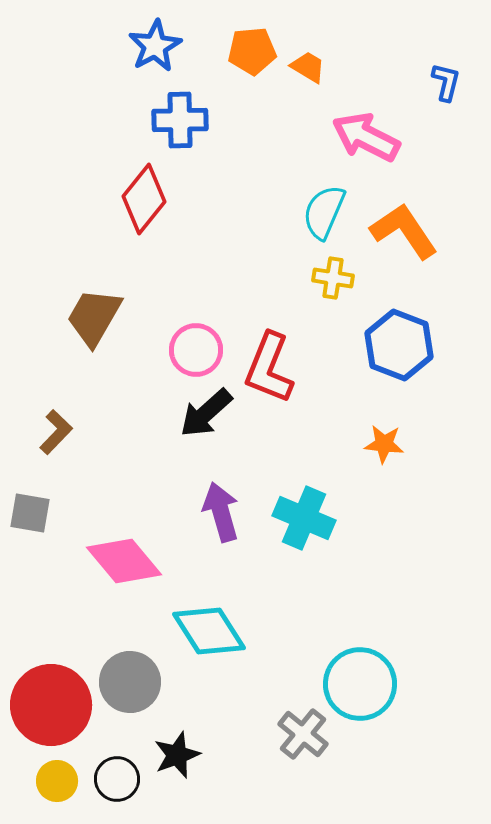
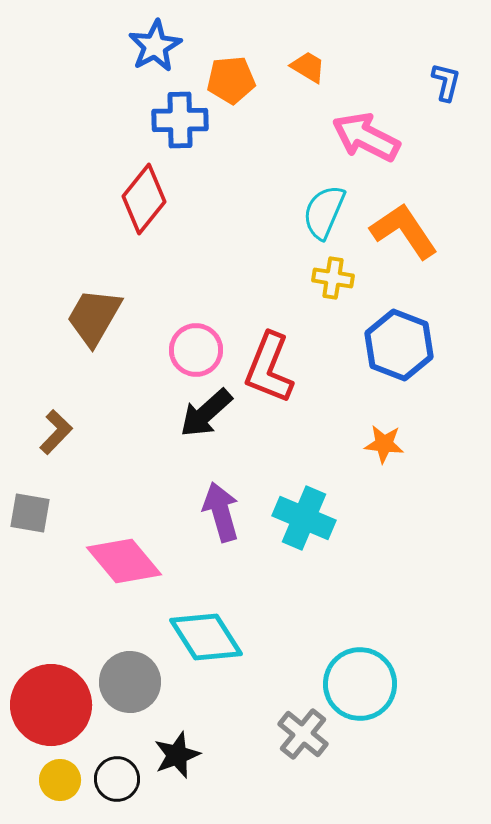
orange pentagon: moved 21 px left, 29 px down
cyan diamond: moved 3 px left, 6 px down
yellow circle: moved 3 px right, 1 px up
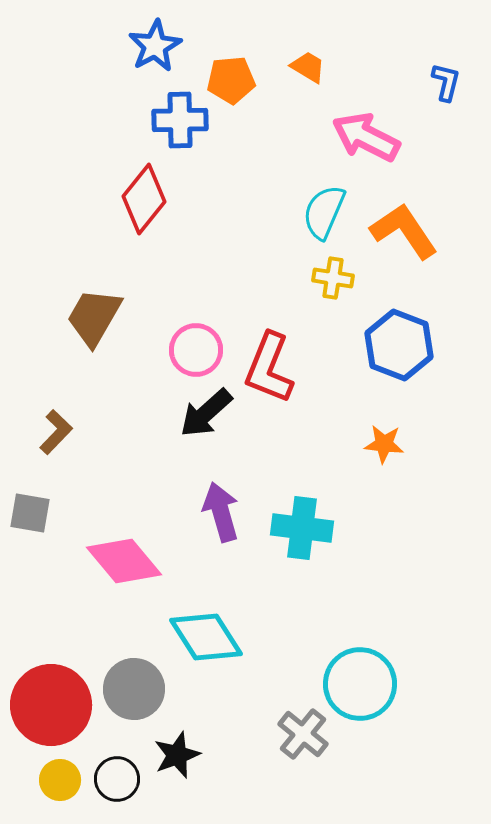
cyan cross: moved 2 px left, 10 px down; rotated 16 degrees counterclockwise
gray circle: moved 4 px right, 7 px down
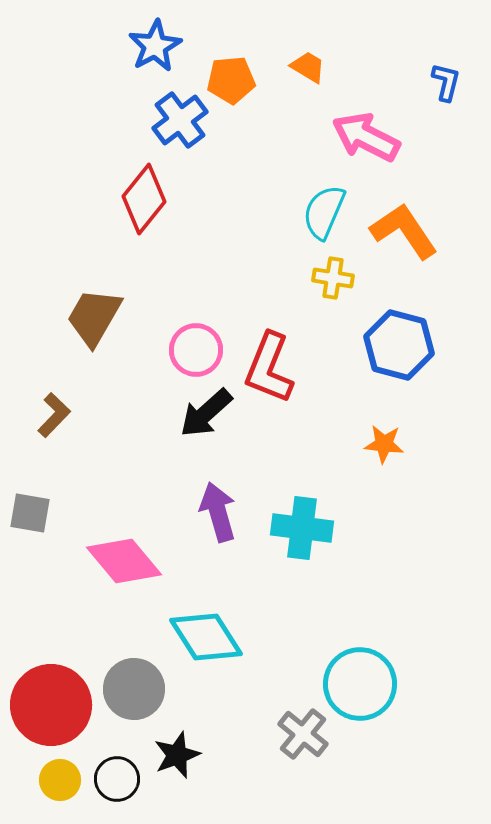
blue cross: rotated 36 degrees counterclockwise
blue hexagon: rotated 6 degrees counterclockwise
brown L-shape: moved 2 px left, 17 px up
purple arrow: moved 3 px left
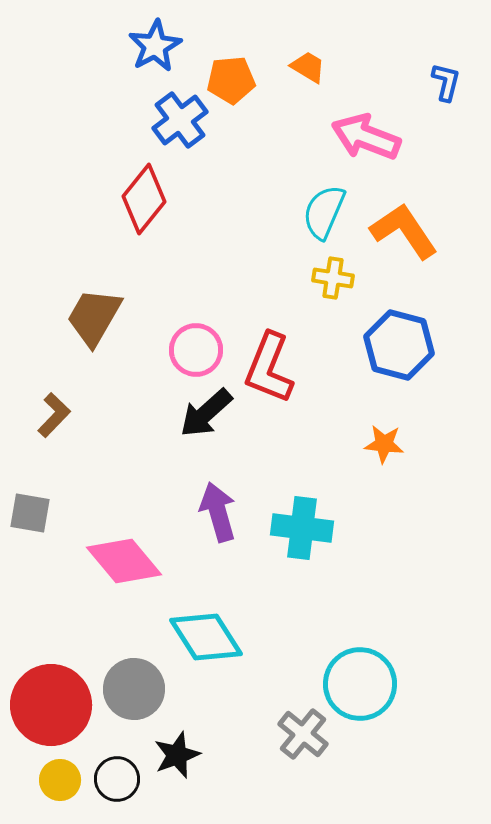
pink arrow: rotated 6 degrees counterclockwise
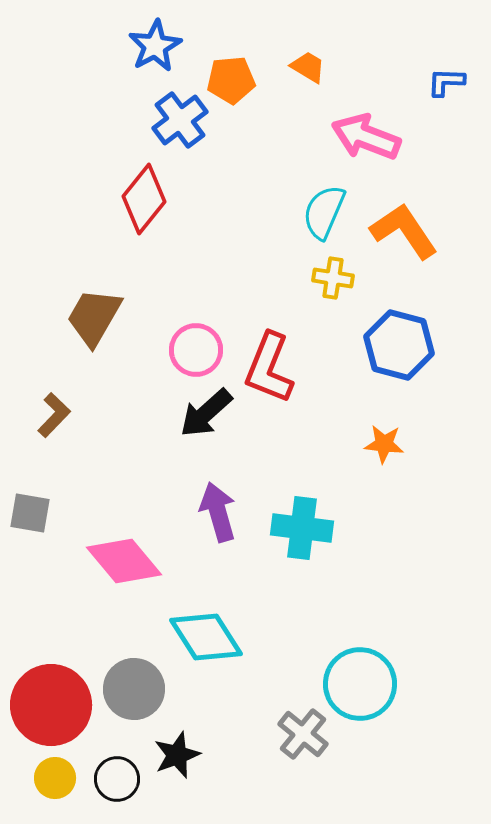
blue L-shape: rotated 102 degrees counterclockwise
yellow circle: moved 5 px left, 2 px up
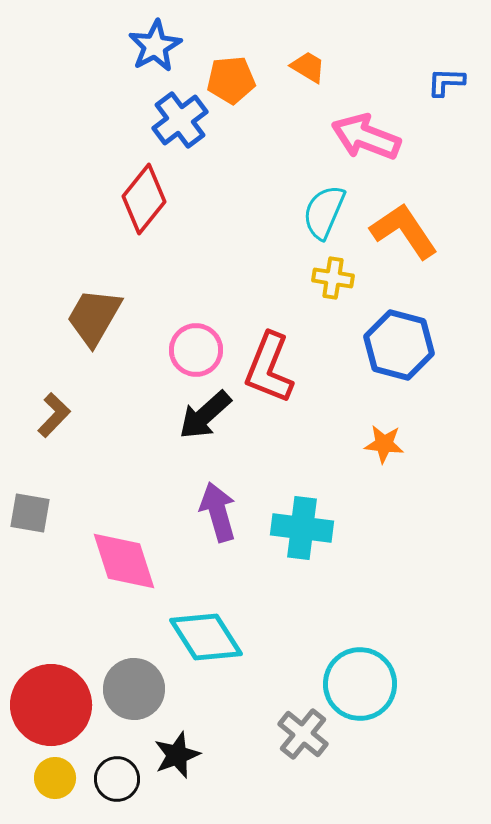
black arrow: moved 1 px left, 2 px down
pink diamond: rotated 22 degrees clockwise
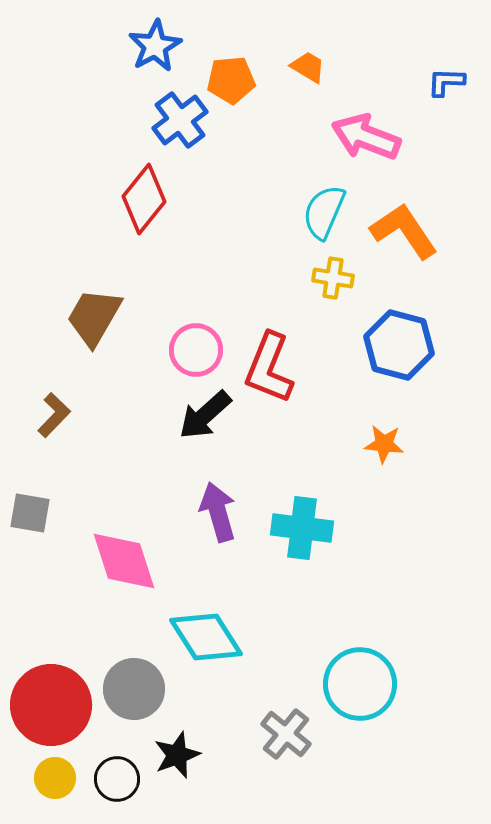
gray cross: moved 17 px left
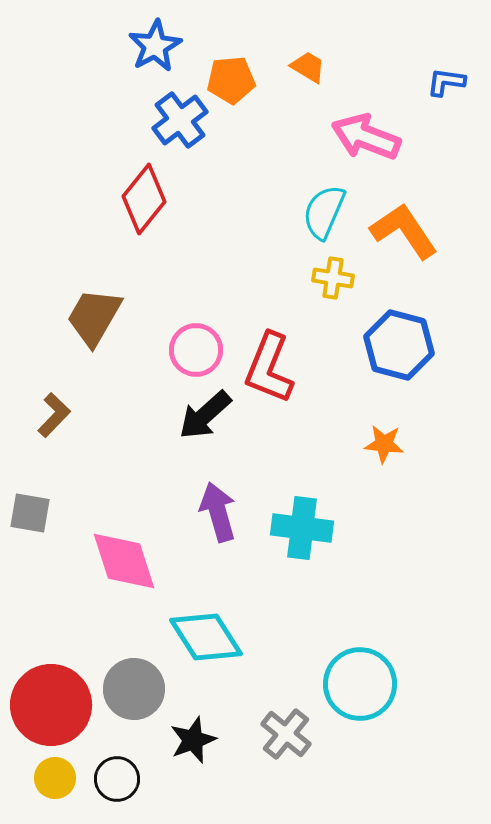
blue L-shape: rotated 6 degrees clockwise
black star: moved 16 px right, 15 px up
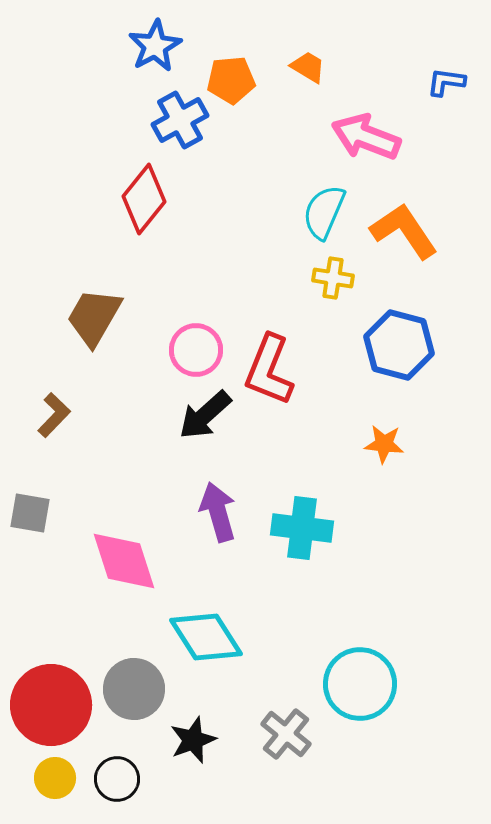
blue cross: rotated 8 degrees clockwise
red L-shape: moved 2 px down
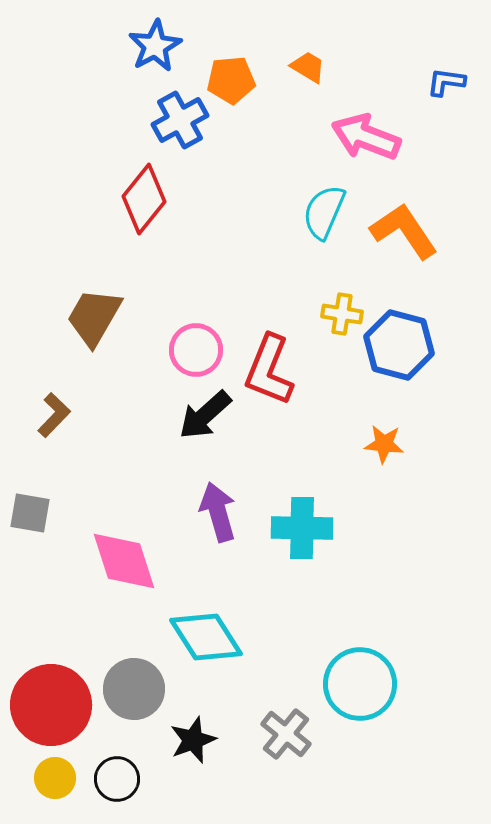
yellow cross: moved 9 px right, 36 px down
cyan cross: rotated 6 degrees counterclockwise
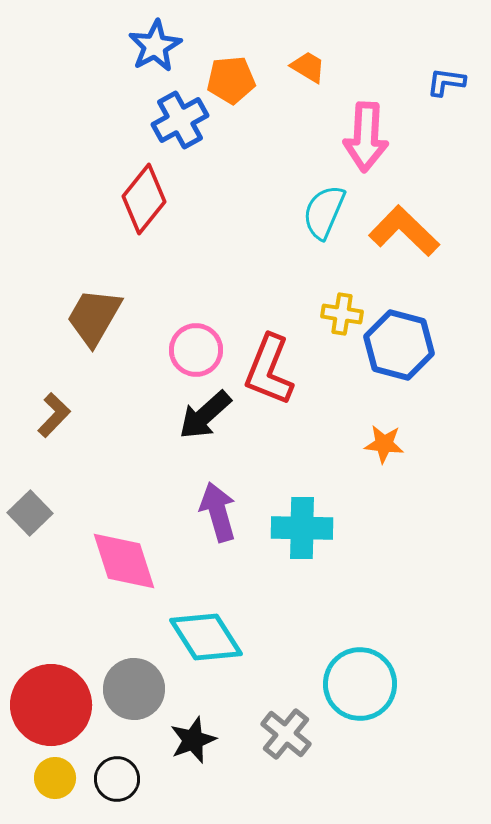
pink arrow: rotated 108 degrees counterclockwise
orange L-shape: rotated 12 degrees counterclockwise
gray square: rotated 36 degrees clockwise
